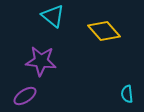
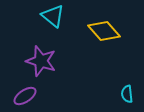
purple star: rotated 12 degrees clockwise
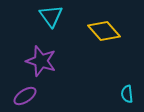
cyan triangle: moved 2 px left; rotated 15 degrees clockwise
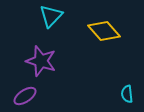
cyan triangle: rotated 20 degrees clockwise
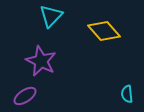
purple star: rotated 8 degrees clockwise
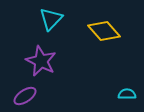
cyan triangle: moved 3 px down
cyan semicircle: rotated 96 degrees clockwise
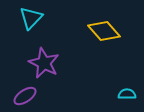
cyan triangle: moved 20 px left, 1 px up
purple star: moved 3 px right, 2 px down
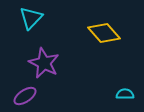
yellow diamond: moved 2 px down
cyan semicircle: moved 2 px left
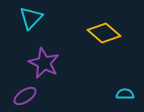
yellow diamond: rotated 8 degrees counterclockwise
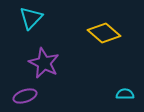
purple ellipse: rotated 15 degrees clockwise
